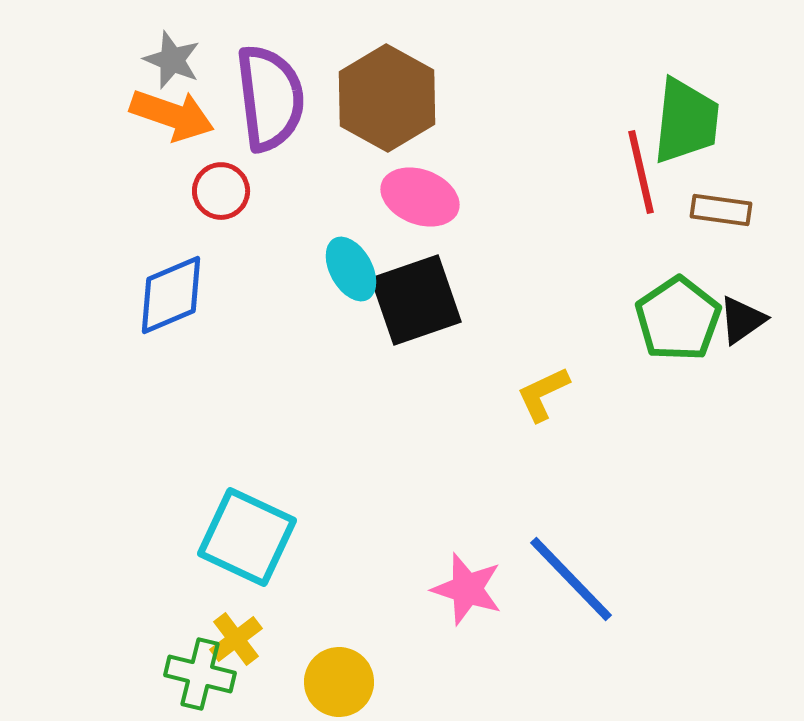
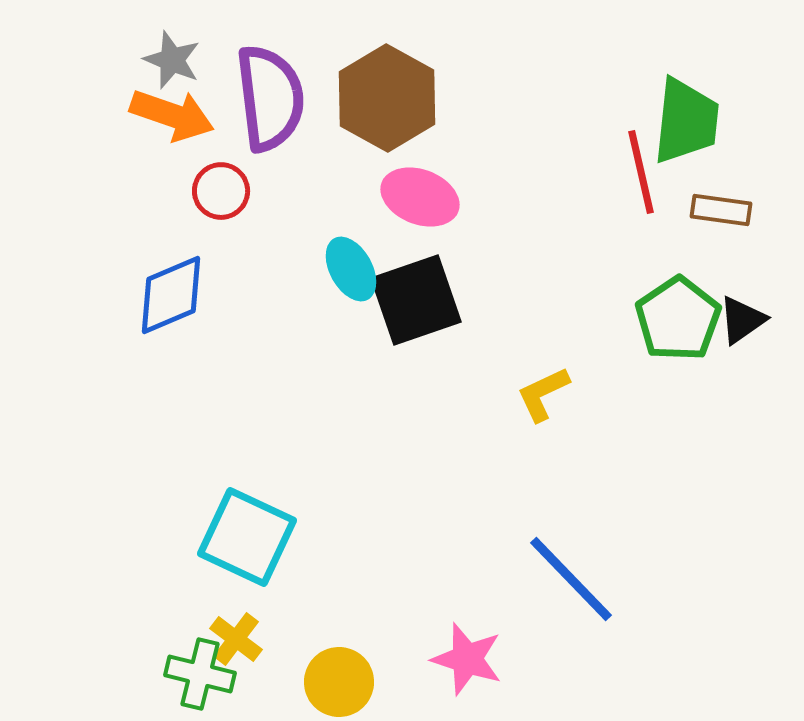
pink star: moved 70 px down
yellow cross: rotated 16 degrees counterclockwise
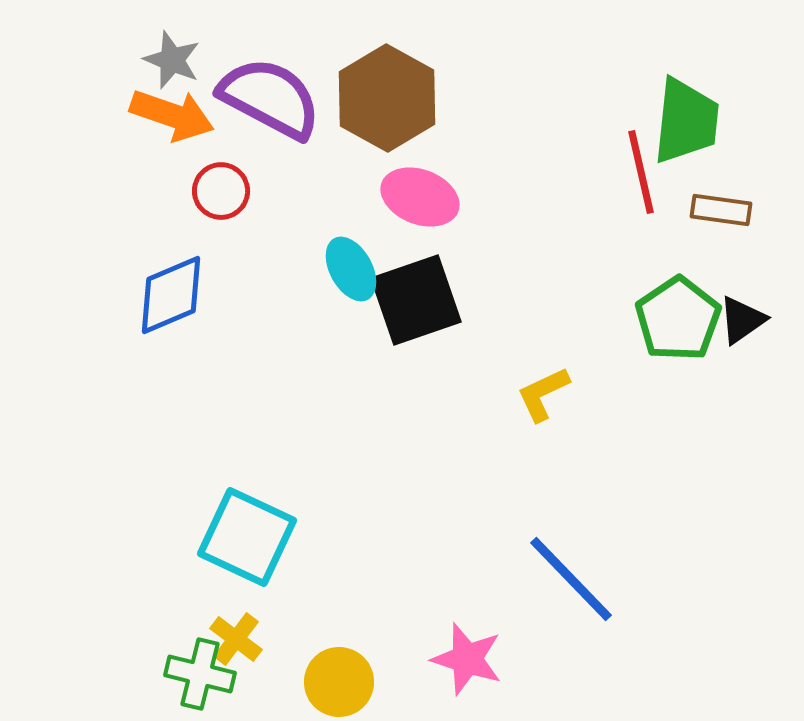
purple semicircle: rotated 55 degrees counterclockwise
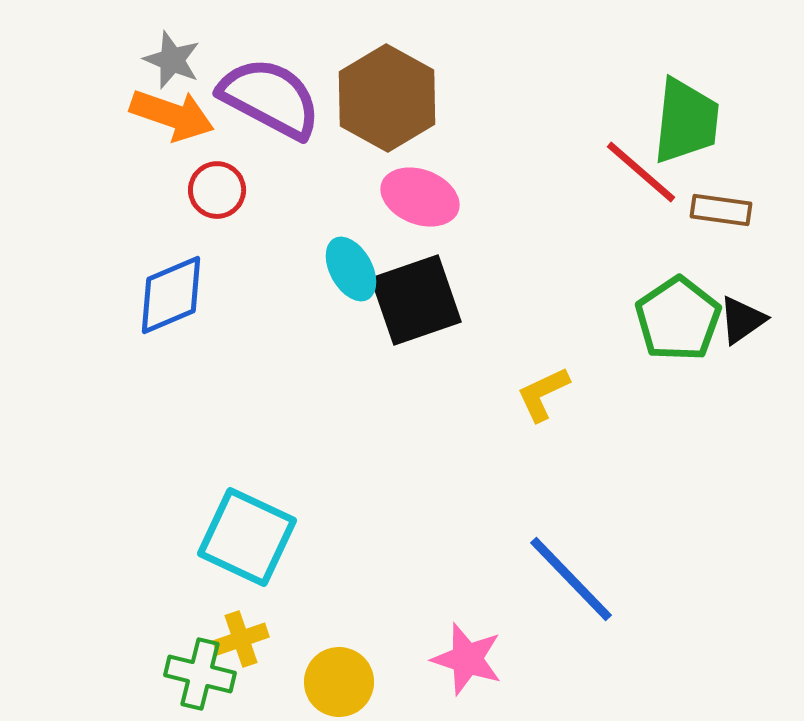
red line: rotated 36 degrees counterclockwise
red circle: moved 4 px left, 1 px up
yellow cross: moved 5 px right; rotated 34 degrees clockwise
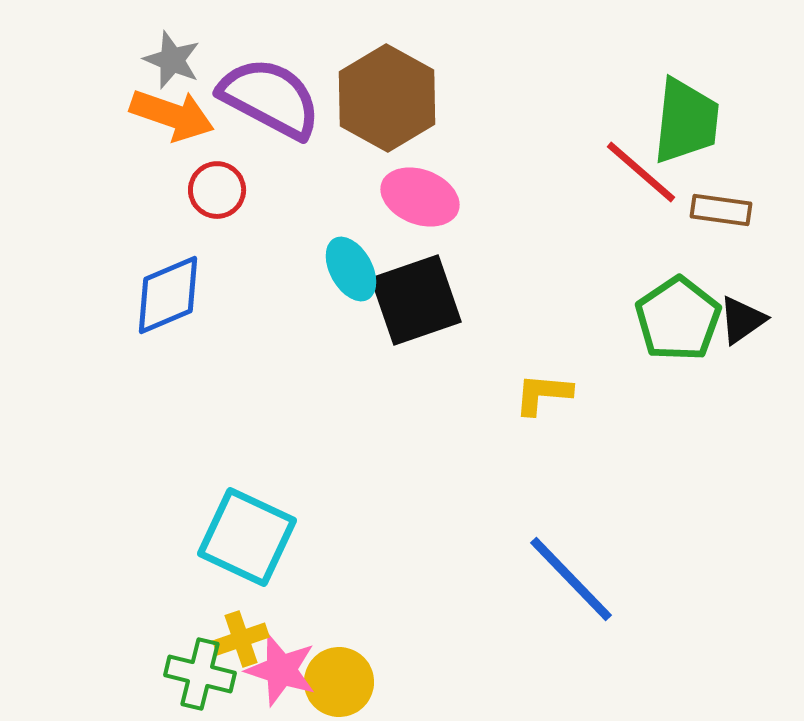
blue diamond: moved 3 px left
yellow L-shape: rotated 30 degrees clockwise
pink star: moved 186 px left, 11 px down
